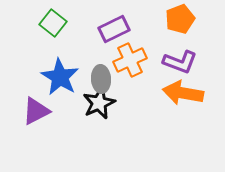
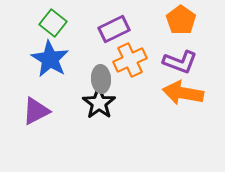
orange pentagon: moved 1 px right, 1 px down; rotated 16 degrees counterclockwise
blue star: moved 10 px left, 18 px up
black star: rotated 12 degrees counterclockwise
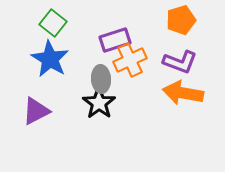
orange pentagon: rotated 20 degrees clockwise
purple rectangle: moved 1 px right, 11 px down; rotated 8 degrees clockwise
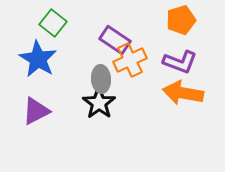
purple rectangle: rotated 52 degrees clockwise
blue star: moved 12 px left
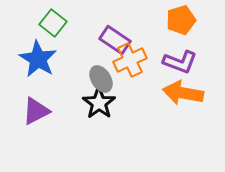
gray ellipse: rotated 28 degrees counterclockwise
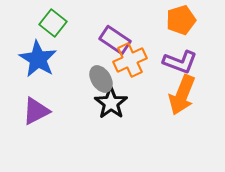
orange arrow: moved 1 px left, 2 px down; rotated 78 degrees counterclockwise
black star: moved 12 px right
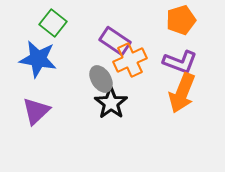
purple rectangle: moved 1 px down
blue star: rotated 21 degrees counterclockwise
orange arrow: moved 2 px up
purple triangle: rotated 16 degrees counterclockwise
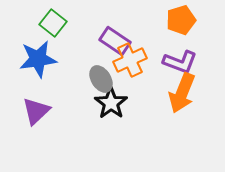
blue star: rotated 18 degrees counterclockwise
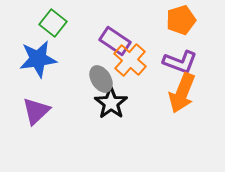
orange cross: rotated 24 degrees counterclockwise
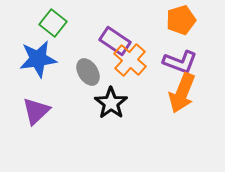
gray ellipse: moved 13 px left, 7 px up
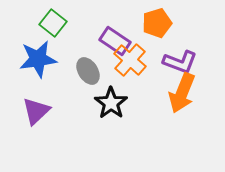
orange pentagon: moved 24 px left, 3 px down
gray ellipse: moved 1 px up
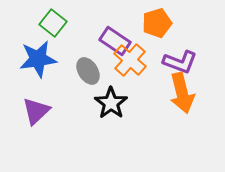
orange arrow: rotated 36 degrees counterclockwise
